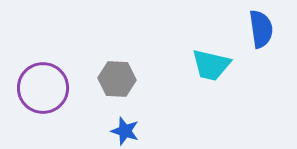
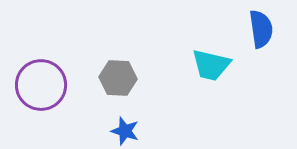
gray hexagon: moved 1 px right, 1 px up
purple circle: moved 2 px left, 3 px up
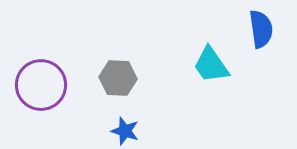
cyan trapezoid: rotated 42 degrees clockwise
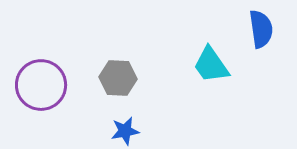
blue star: rotated 28 degrees counterclockwise
